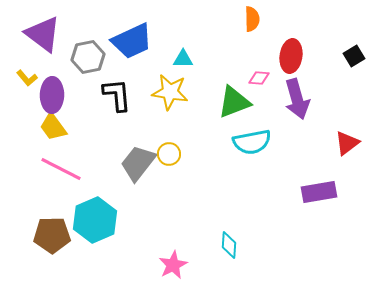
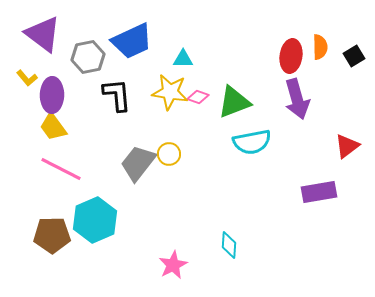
orange semicircle: moved 68 px right, 28 px down
pink diamond: moved 61 px left, 19 px down; rotated 15 degrees clockwise
red triangle: moved 3 px down
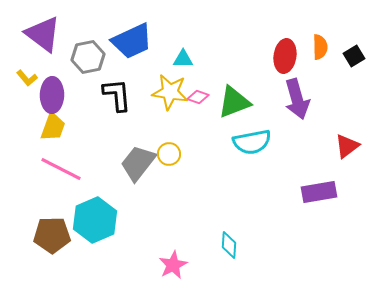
red ellipse: moved 6 px left
yellow trapezoid: rotated 124 degrees counterclockwise
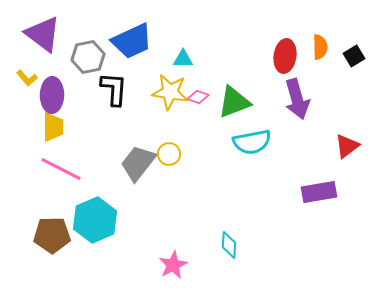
black L-shape: moved 3 px left, 6 px up; rotated 9 degrees clockwise
yellow trapezoid: rotated 20 degrees counterclockwise
